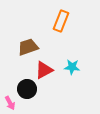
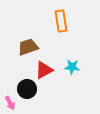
orange rectangle: rotated 30 degrees counterclockwise
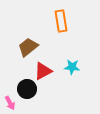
brown trapezoid: rotated 20 degrees counterclockwise
red triangle: moved 1 px left, 1 px down
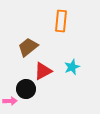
orange rectangle: rotated 15 degrees clockwise
cyan star: rotated 28 degrees counterclockwise
black circle: moved 1 px left
pink arrow: moved 2 px up; rotated 64 degrees counterclockwise
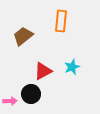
brown trapezoid: moved 5 px left, 11 px up
black circle: moved 5 px right, 5 px down
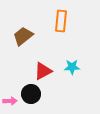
cyan star: rotated 21 degrees clockwise
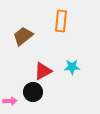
black circle: moved 2 px right, 2 px up
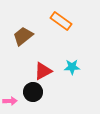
orange rectangle: rotated 60 degrees counterclockwise
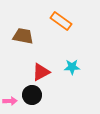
brown trapezoid: rotated 50 degrees clockwise
red triangle: moved 2 px left, 1 px down
black circle: moved 1 px left, 3 px down
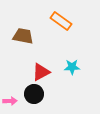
black circle: moved 2 px right, 1 px up
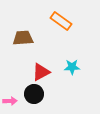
brown trapezoid: moved 2 px down; rotated 15 degrees counterclockwise
